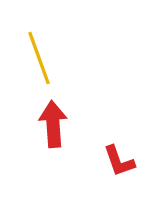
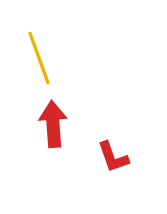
red L-shape: moved 6 px left, 4 px up
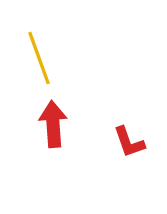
red L-shape: moved 16 px right, 15 px up
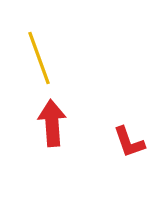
red arrow: moved 1 px left, 1 px up
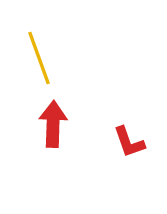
red arrow: moved 1 px right, 1 px down; rotated 6 degrees clockwise
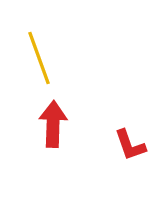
red L-shape: moved 1 px right, 3 px down
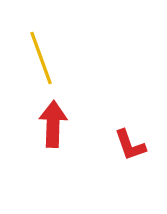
yellow line: moved 2 px right
